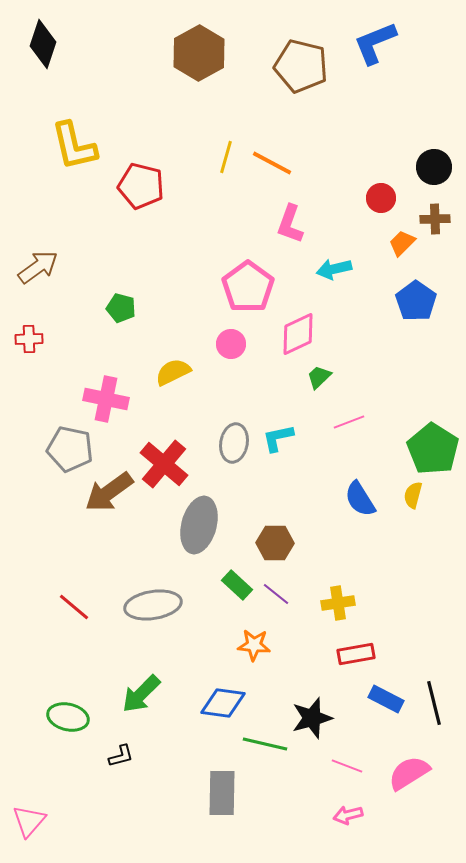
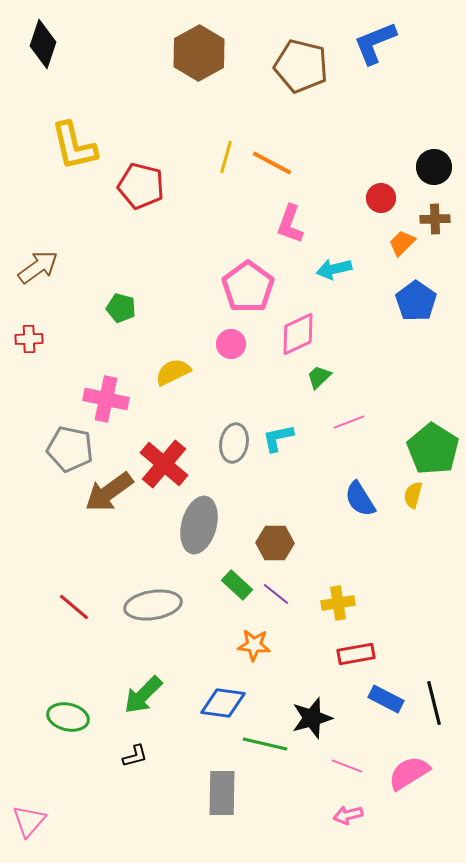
green arrow at (141, 694): moved 2 px right, 1 px down
black L-shape at (121, 756): moved 14 px right
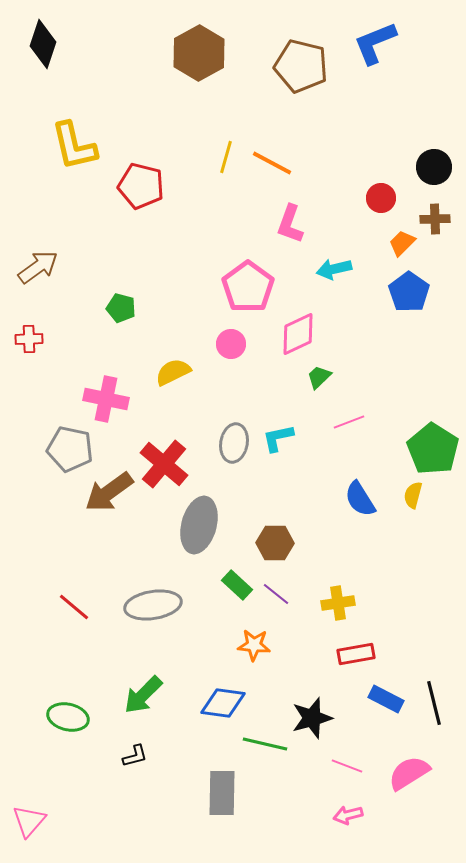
blue pentagon at (416, 301): moved 7 px left, 9 px up
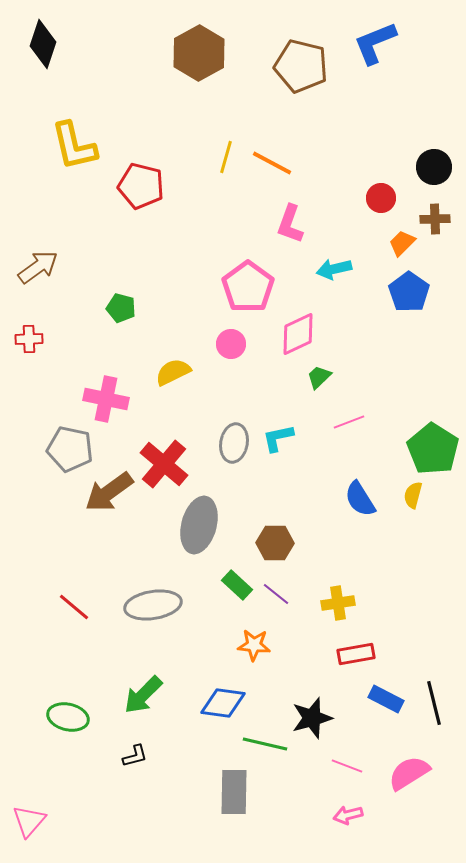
gray rectangle at (222, 793): moved 12 px right, 1 px up
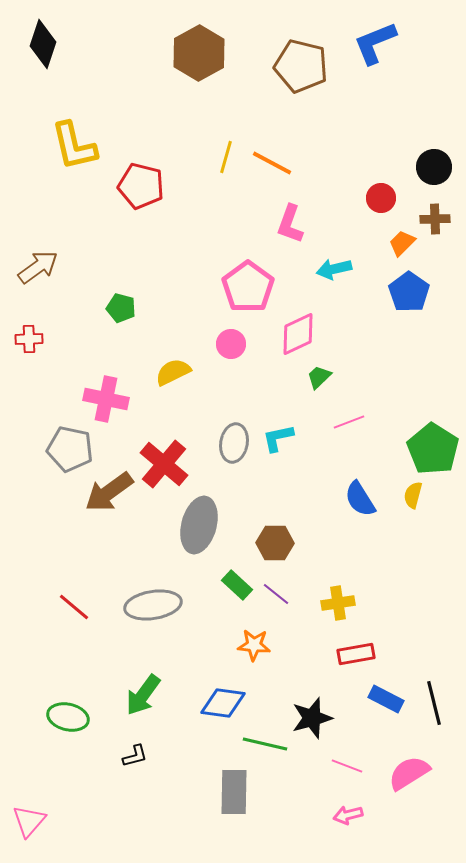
green arrow at (143, 695): rotated 9 degrees counterclockwise
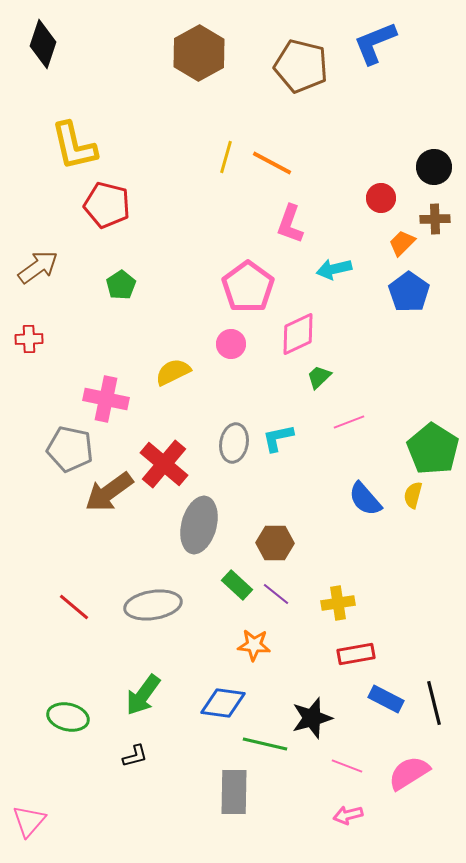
red pentagon at (141, 186): moved 34 px left, 19 px down
green pentagon at (121, 308): moved 23 px up; rotated 24 degrees clockwise
blue semicircle at (360, 499): moved 5 px right; rotated 9 degrees counterclockwise
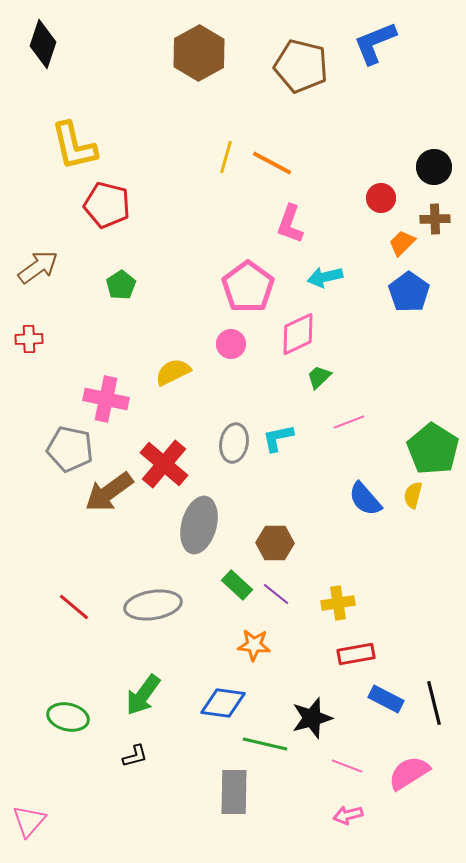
cyan arrow at (334, 269): moved 9 px left, 8 px down
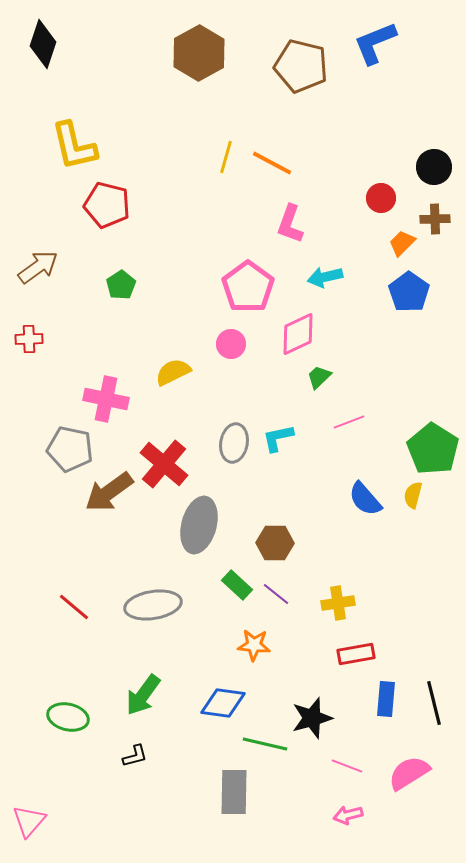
blue rectangle at (386, 699): rotated 68 degrees clockwise
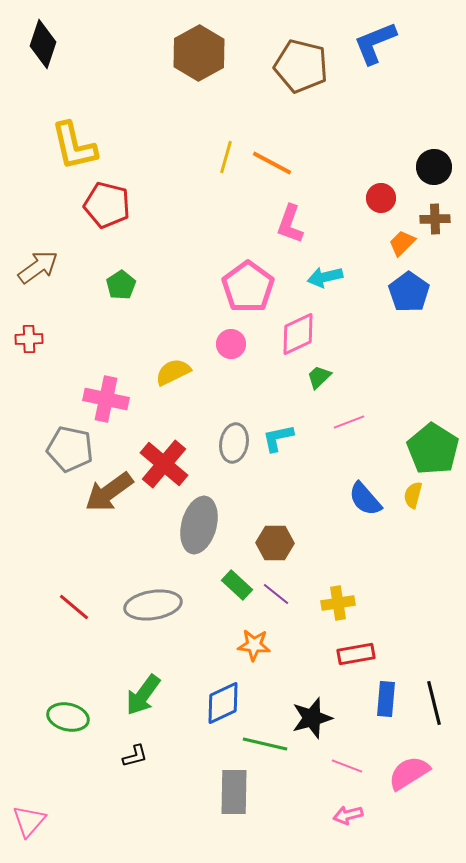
blue diamond at (223, 703): rotated 33 degrees counterclockwise
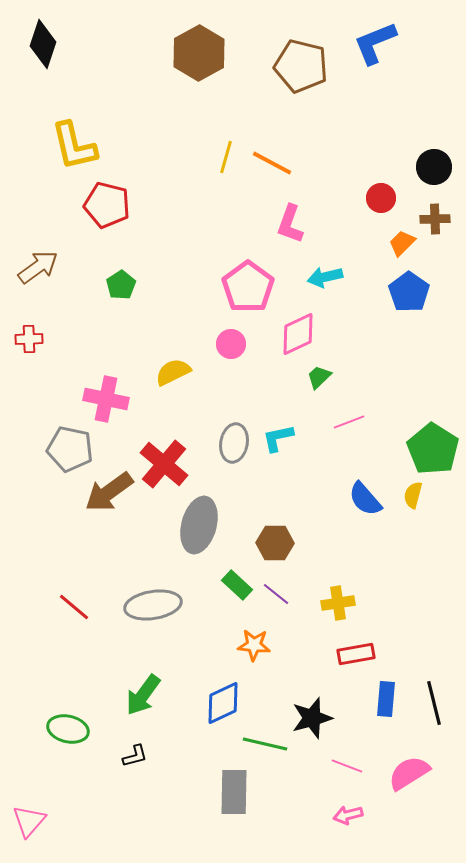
green ellipse at (68, 717): moved 12 px down
